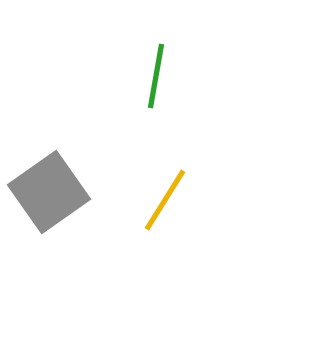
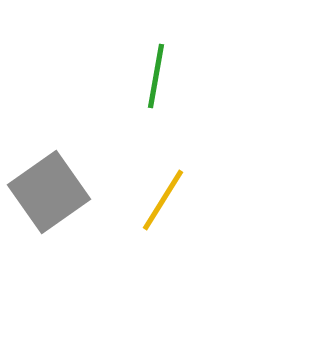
yellow line: moved 2 px left
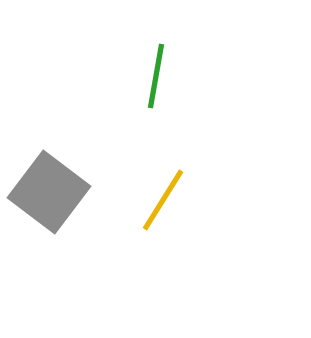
gray square: rotated 18 degrees counterclockwise
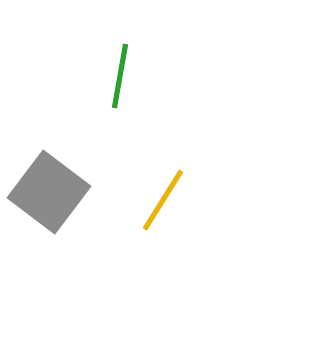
green line: moved 36 px left
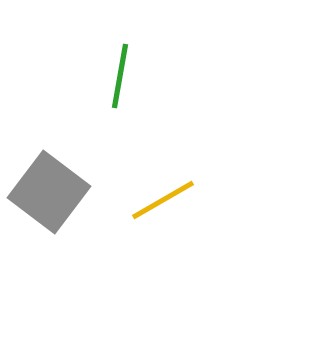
yellow line: rotated 28 degrees clockwise
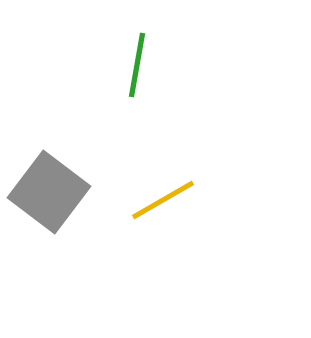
green line: moved 17 px right, 11 px up
